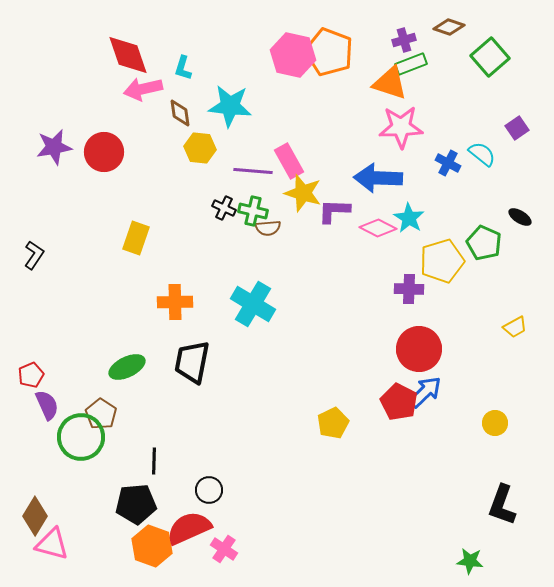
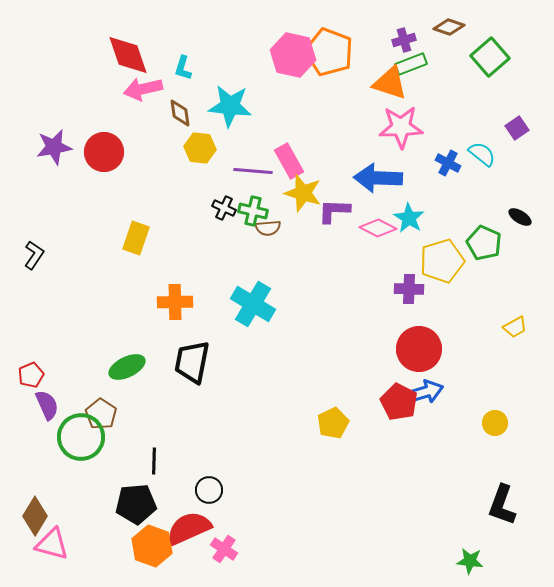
blue arrow at (425, 392): rotated 27 degrees clockwise
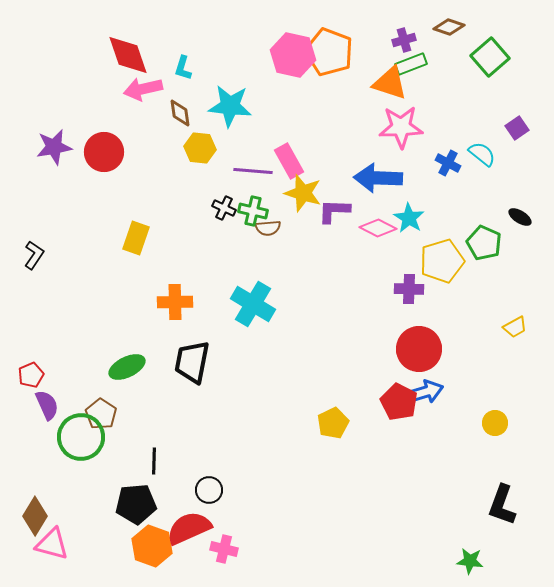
pink cross at (224, 549): rotated 20 degrees counterclockwise
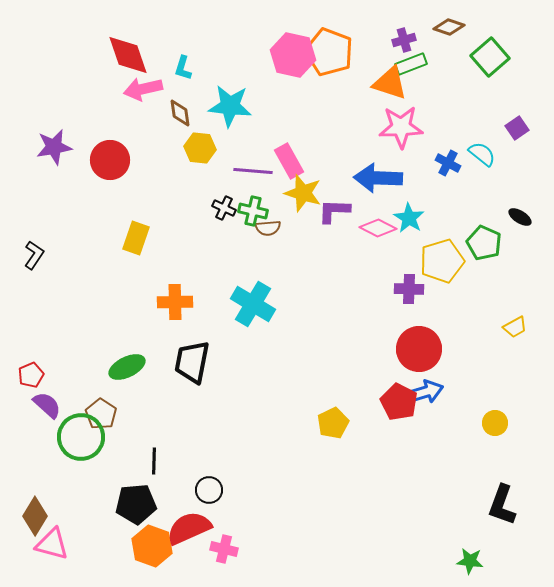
red circle at (104, 152): moved 6 px right, 8 px down
purple semicircle at (47, 405): rotated 24 degrees counterclockwise
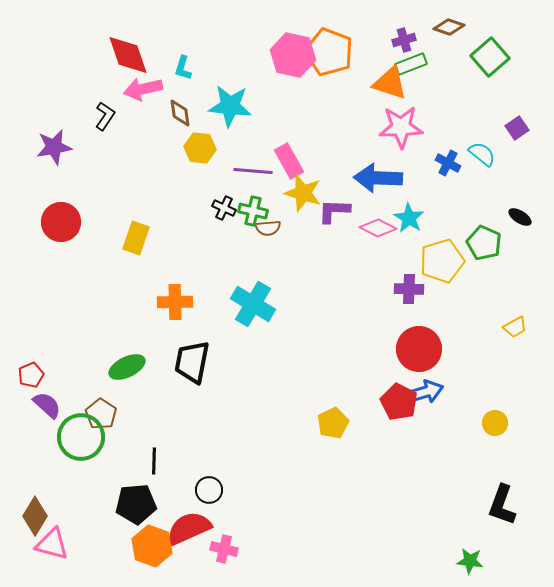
red circle at (110, 160): moved 49 px left, 62 px down
black L-shape at (34, 255): moved 71 px right, 139 px up
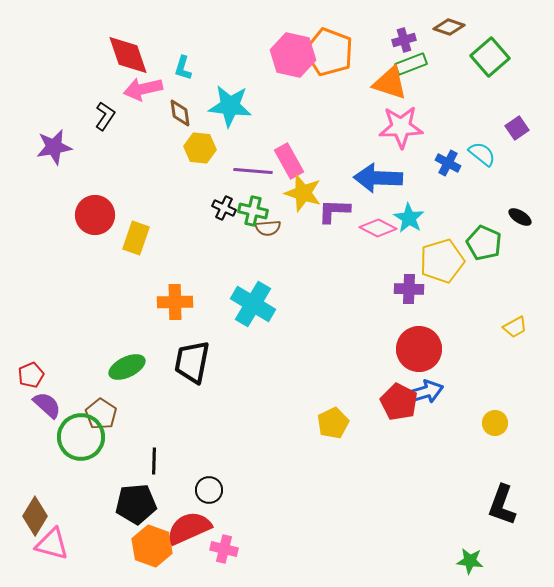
red circle at (61, 222): moved 34 px right, 7 px up
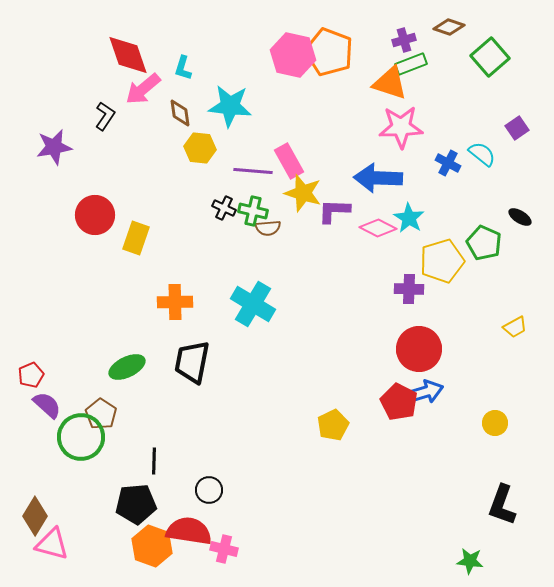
pink arrow at (143, 89): rotated 27 degrees counterclockwise
yellow pentagon at (333, 423): moved 2 px down
red semicircle at (189, 528): moved 3 px down; rotated 33 degrees clockwise
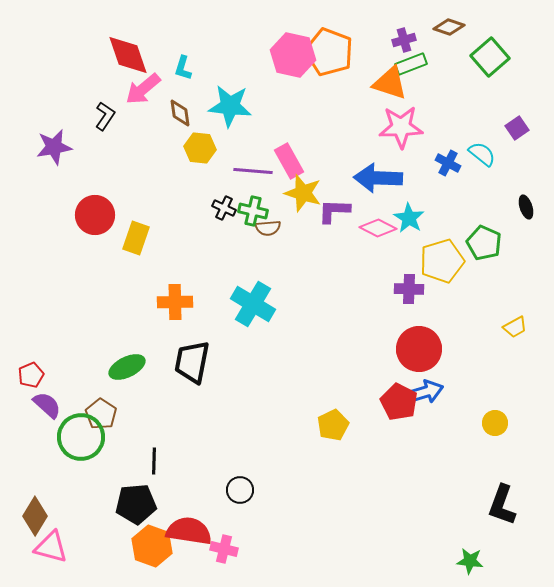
black ellipse at (520, 217): moved 6 px right, 10 px up; rotated 40 degrees clockwise
black circle at (209, 490): moved 31 px right
pink triangle at (52, 544): moved 1 px left, 3 px down
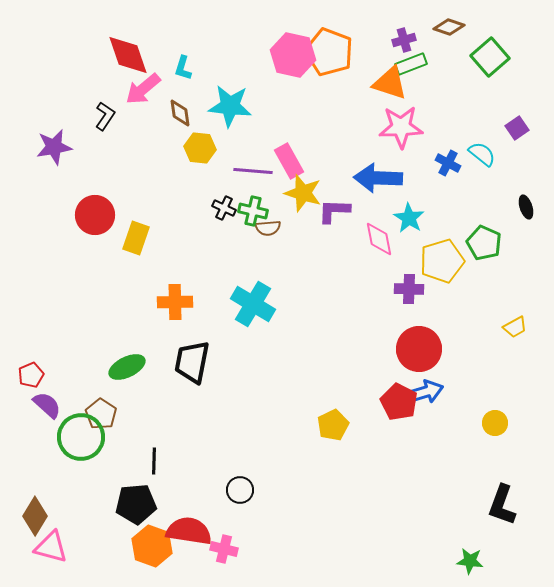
pink diamond at (378, 228): moved 1 px right, 11 px down; rotated 51 degrees clockwise
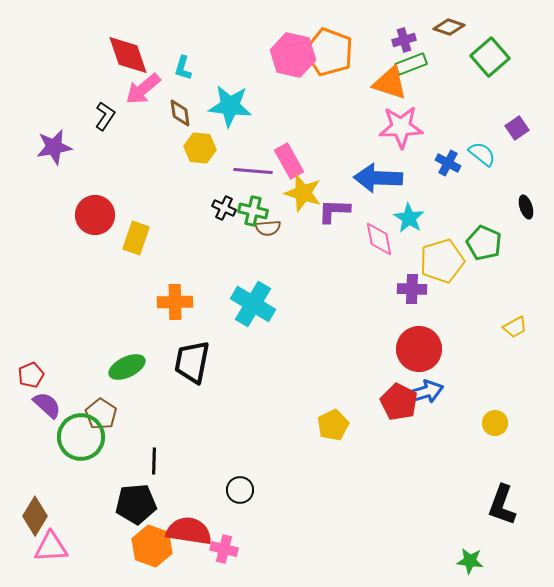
purple cross at (409, 289): moved 3 px right
pink triangle at (51, 547): rotated 18 degrees counterclockwise
